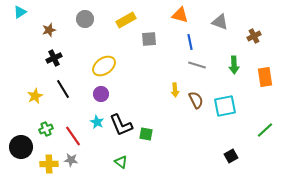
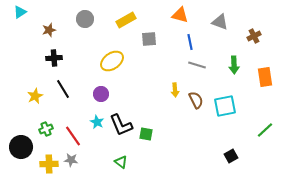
black cross: rotated 21 degrees clockwise
yellow ellipse: moved 8 px right, 5 px up
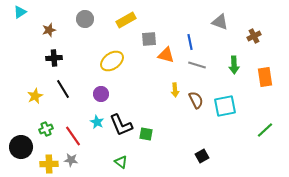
orange triangle: moved 14 px left, 40 px down
black square: moved 29 px left
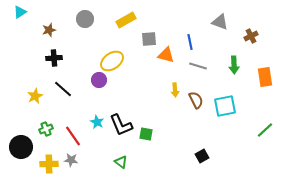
brown cross: moved 3 px left
gray line: moved 1 px right, 1 px down
black line: rotated 18 degrees counterclockwise
purple circle: moved 2 px left, 14 px up
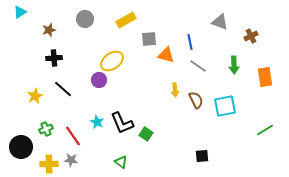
gray line: rotated 18 degrees clockwise
black L-shape: moved 1 px right, 2 px up
green line: rotated 12 degrees clockwise
green square: rotated 24 degrees clockwise
black square: rotated 24 degrees clockwise
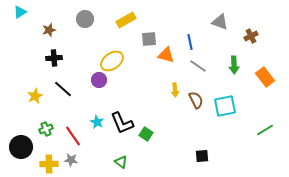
orange rectangle: rotated 30 degrees counterclockwise
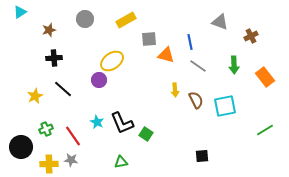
green triangle: rotated 48 degrees counterclockwise
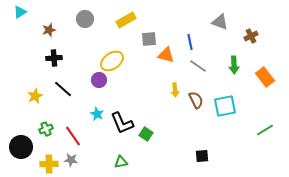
cyan star: moved 8 px up
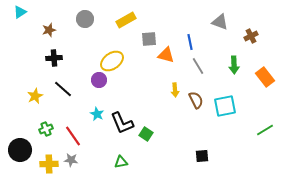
gray line: rotated 24 degrees clockwise
black circle: moved 1 px left, 3 px down
